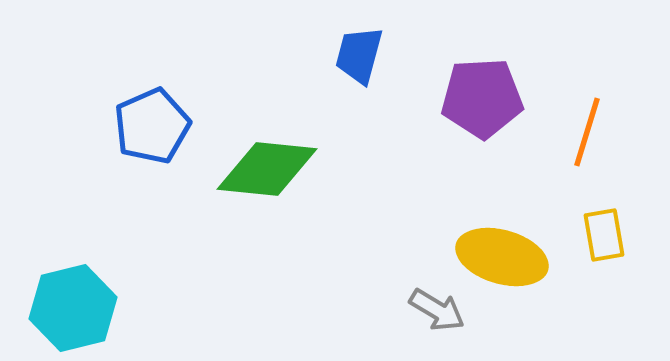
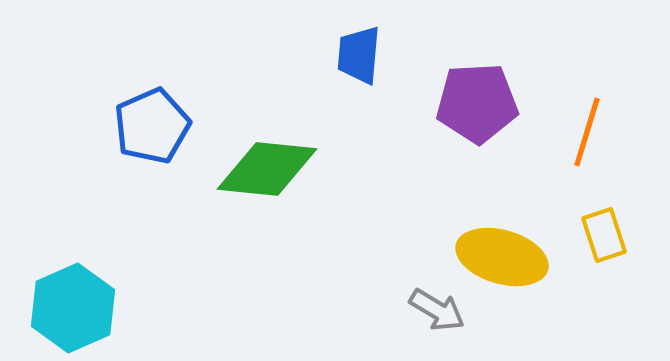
blue trapezoid: rotated 10 degrees counterclockwise
purple pentagon: moved 5 px left, 5 px down
yellow rectangle: rotated 8 degrees counterclockwise
cyan hexagon: rotated 10 degrees counterclockwise
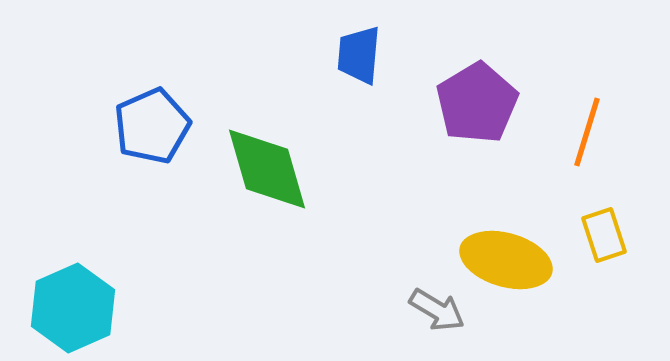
purple pentagon: rotated 28 degrees counterclockwise
green diamond: rotated 68 degrees clockwise
yellow ellipse: moved 4 px right, 3 px down
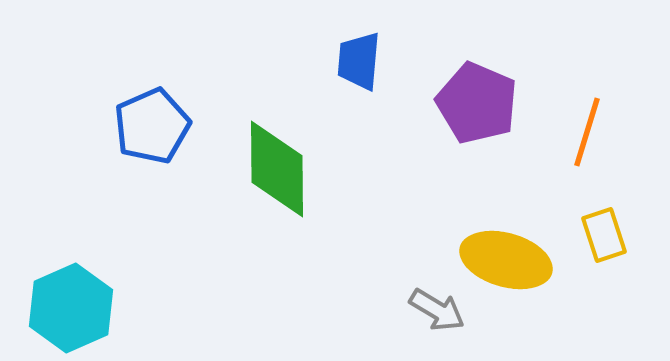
blue trapezoid: moved 6 px down
purple pentagon: rotated 18 degrees counterclockwise
green diamond: moved 10 px right; rotated 16 degrees clockwise
cyan hexagon: moved 2 px left
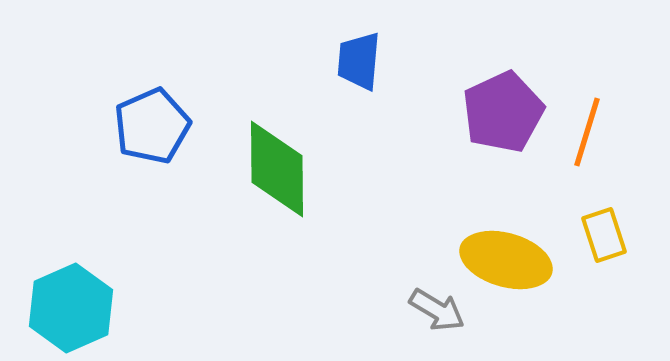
purple pentagon: moved 26 px right, 9 px down; rotated 24 degrees clockwise
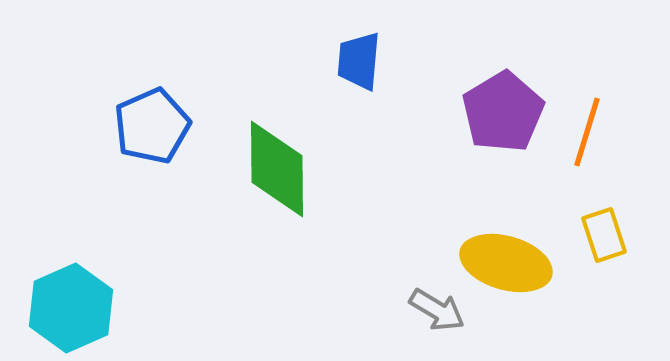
purple pentagon: rotated 6 degrees counterclockwise
yellow ellipse: moved 3 px down
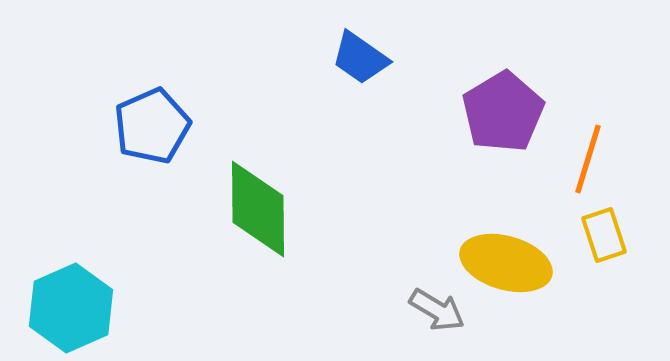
blue trapezoid: moved 1 px right, 3 px up; rotated 60 degrees counterclockwise
orange line: moved 1 px right, 27 px down
green diamond: moved 19 px left, 40 px down
